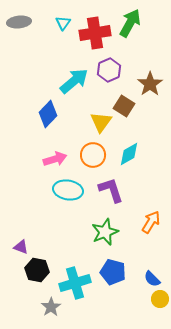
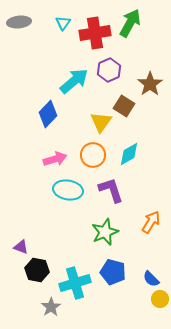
blue semicircle: moved 1 px left
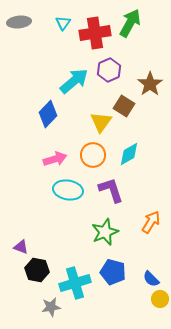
gray star: rotated 24 degrees clockwise
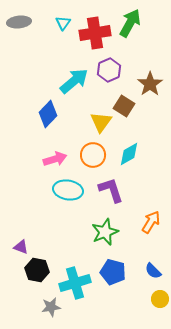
blue semicircle: moved 2 px right, 8 px up
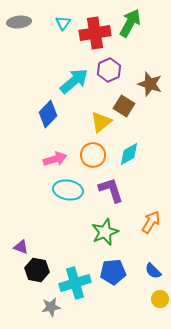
brown star: rotated 20 degrees counterclockwise
yellow triangle: rotated 15 degrees clockwise
blue pentagon: rotated 20 degrees counterclockwise
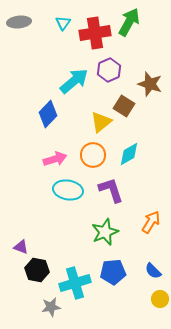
green arrow: moved 1 px left, 1 px up
